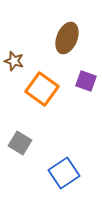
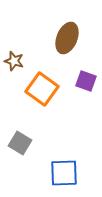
blue square: rotated 32 degrees clockwise
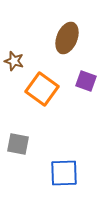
gray square: moved 2 px left, 1 px down; rotated 20 degrees counterclockwise
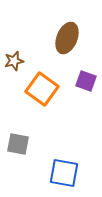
brown star: rotated 30 degrees counterclockwise
blue square: rotated 12 degrees clockwise
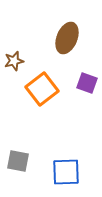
purple square: moved 1 px right, 2 px down
orange square: rotated 16 degrees clockwise
gray square: moved 17 px down
blue square: moved 2 px right, 1 px up; rotated 12 degrees counterclockwise
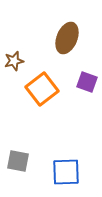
purple square: moved 1 px up
